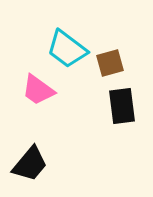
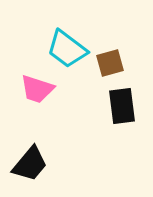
pink trapezoid: moved 1 px left, 1 px up; rotated 18 degrees counterclockwise
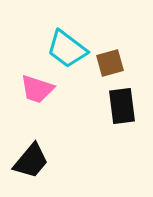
black trapezoid: moved 1 px right, 3 px up
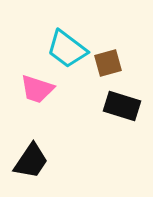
brown square: moved 2 px left
black rectangle: rotated 66 degrees counterclockwise
black trapezoid: rotated 6 degrees counterclockwise
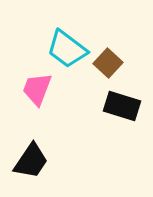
brown square: rotated 32 degrees counterclockwise
pink trapezoid: rotated 93 degrees clockwise
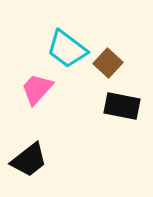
pink trapezoid: rotated 21 degrees clockwise
black rectangle: rotated 6 degrees counterclockwise
black trapezoid: moved 2 px left, 1 px up; rotated 18 degrees clockwise
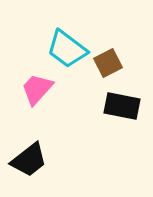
brown square: rotated 20 degrees clockwise
